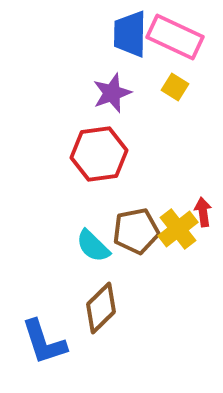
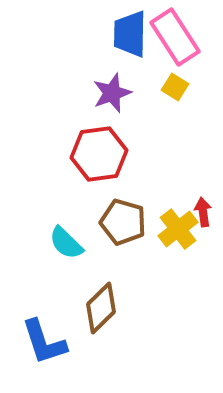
pink rectangle: rotated 32 degrees clockwise
brown pentagon: moved 13 px left, 9 px up; rotated 27 degrees clockwise
cyan semicircle: moved 27 px left, 3 px up
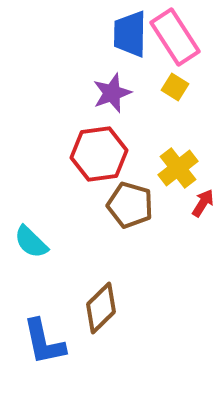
red arrow: moved 9 px up; rotated 40 degrees clockwise
brown pentagon: moved 7 px right, 17 px up
yellow cross: moved 61 px up
cyan semicircle: moved 35 px left, 1 px up
blue L-shape: rotated 6 degrees clockwise
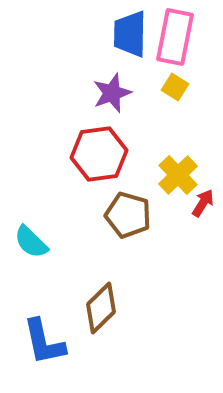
pink rectangle: rotated 44 degrees clockwise
yellow cross: moved 7 px down; rotated 6 degrees counterclockwise
brown pentagon: moved 2 px left, 10 px down
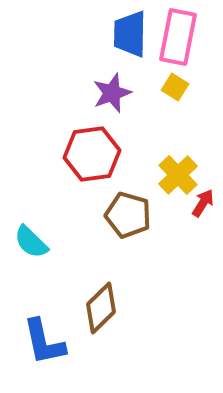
pink rectangle: moved 3 px right
red hexagon: moved 7 px left
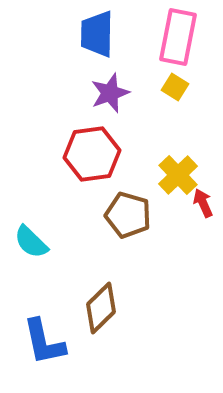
blue trapezoid: moved 33 px left
purple star: moved 2 px left
red arrow: rotated 56 degrees counterclockwise
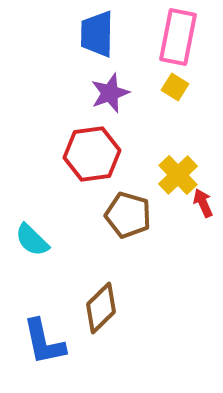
cyan semicircle: moved 1 px right, 2 px up
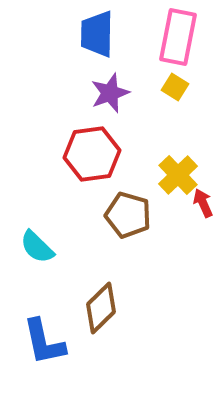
cyan semicircle: moved 5 px right, 7 px down
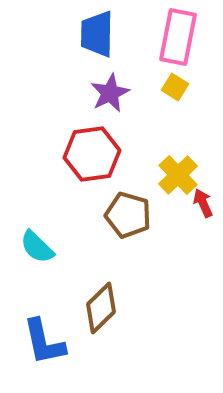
purple star: rotated 6 degrees counterclockwise
